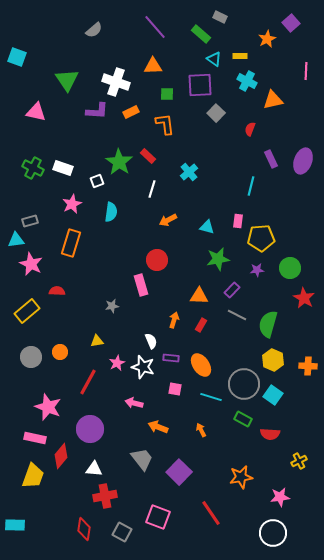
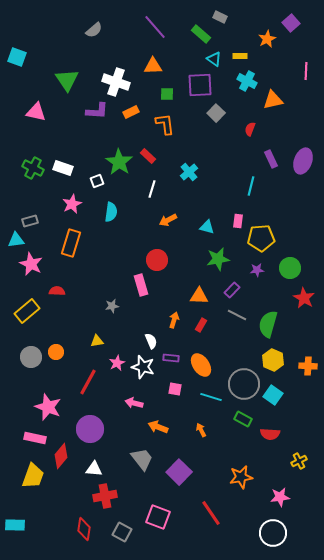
orange circle at (60, 352): moved 4 px left
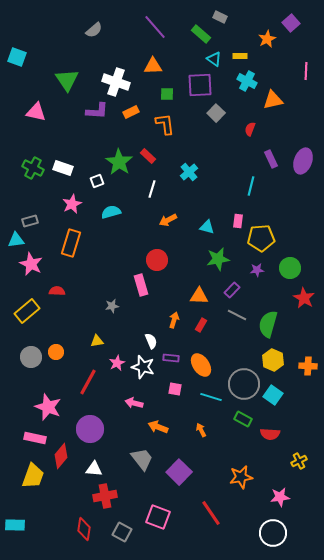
cyan semicircle at (111, 212): rotated 114 degrees counterclockwise
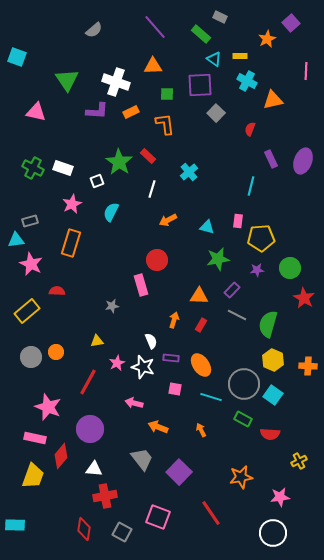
cyan semicircle at (111, 212): rotated 48 degrees counterclockwise
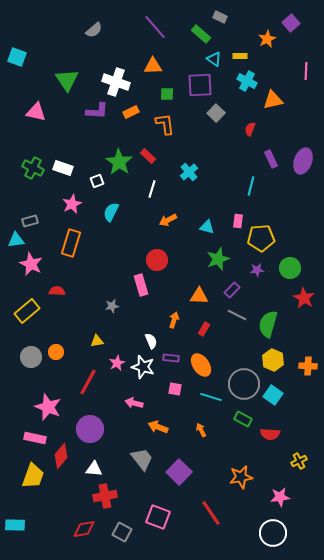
green star at (218, 259): rotated 10 degrees counterclockwise
red rectangle at (201, 325): moved 3 px right, 4 px down
red diamond at (84, 529): rotated 70 degrees clockwise
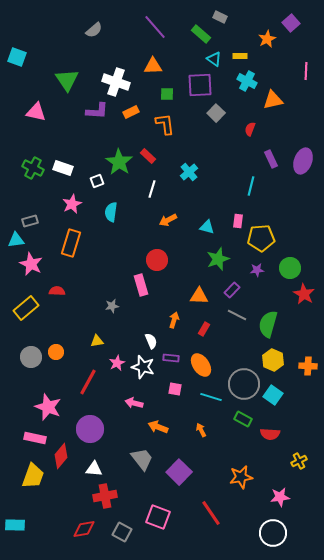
cyan semicircle at (111, 212): rotated 18 degrees counterclockwise
red star at (304, 298): moved 4 px up
yellow rectangle at (27, 311): moved 1 px left, 3 px up
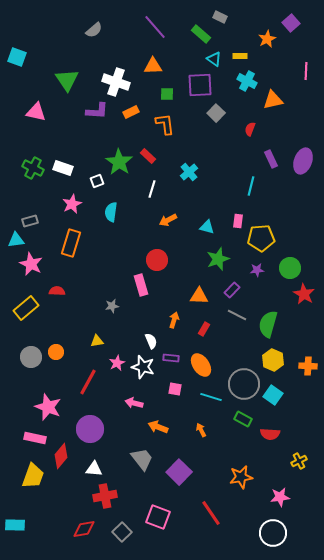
gray square at (122, 532): rotated 18 degrees clockwise
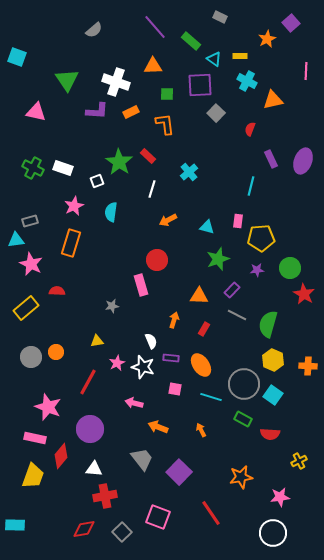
green rectangle at (201, 34): moved 10 px left, 7 px down
pink star at (72, 204): moved 2 px right, 2 px down
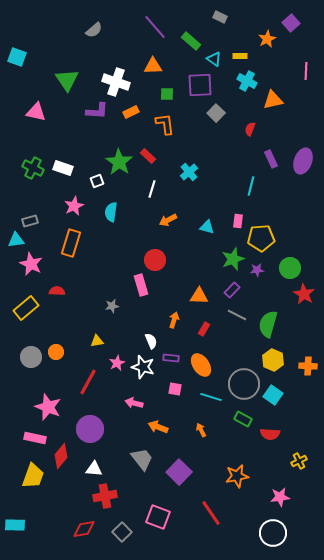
green star at (218, 259): moved 15 px right
red circle at (157, 260): moved 2 px left
orange star at (241, 477): moved 4 px left, 1 px up
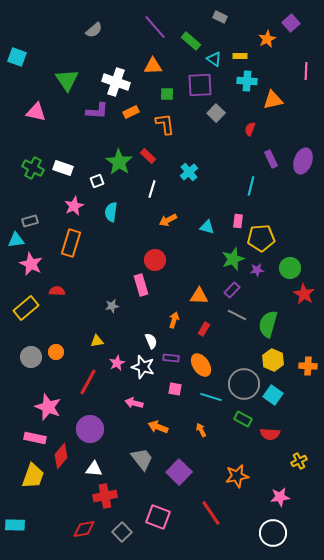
cyan cross at (247, 81): rotated 24 degrees counterclockwise
